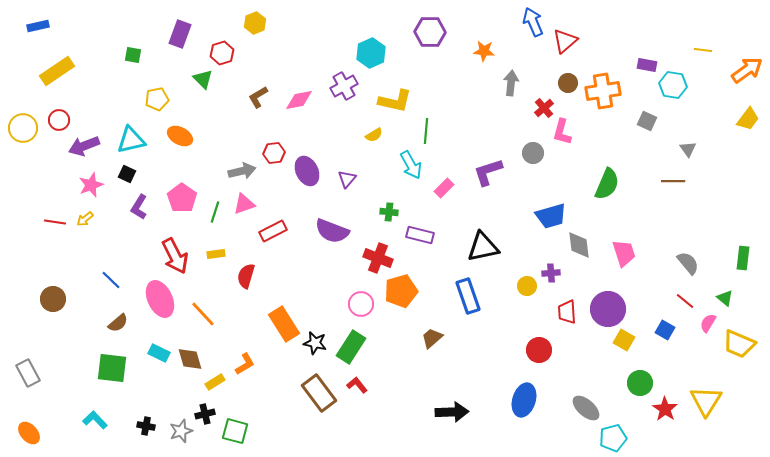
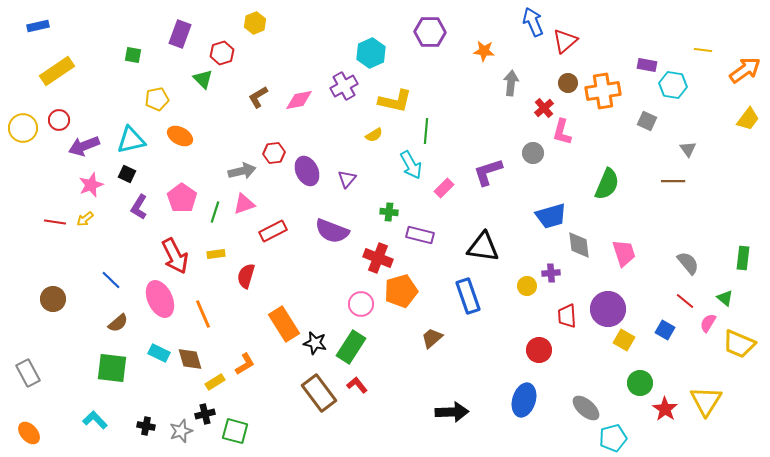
orange arrow at (747, 70): moved 2 px left
black triangle at (483, 247): rotated 20 degrees clockwise
red trapezoid at (567, 312): moved 4 px down
orange line at (203, 314): rotated 20 degrees clockwise
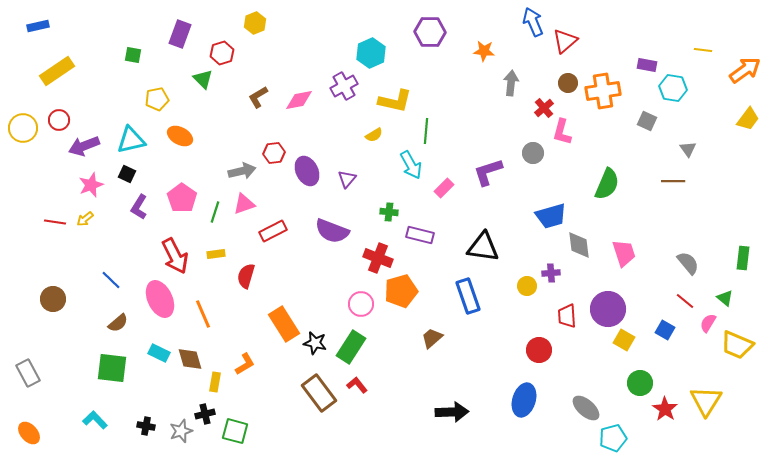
cyan hexagon at (673, 85): moved 3 px down
yellow trapezoid at (739, 344): moved 2 px left, 1 px down
yellow rectangle at (215, 382): rotated 48 degrees counterclockwise
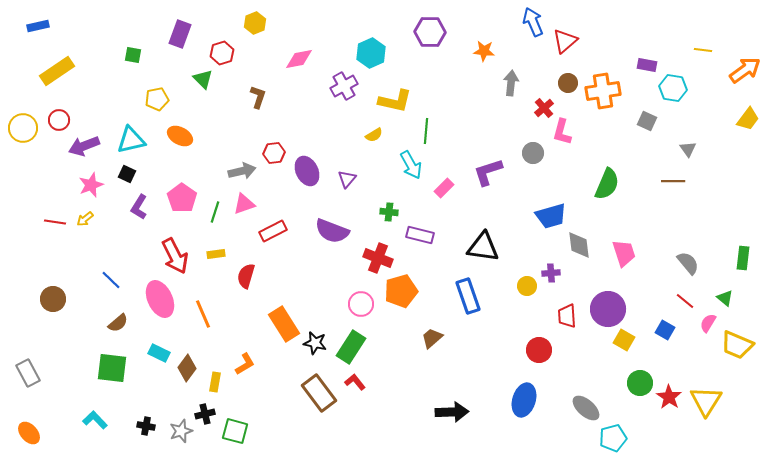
brown L-shape at (258, 97): rotated 140 degrees clockwise
pink diamond at (299, 100): moved 41 px up
brown diamond at (190, 359): moved 3 px left, 9 px down; rotated 52 degrees clockwise
red L-shape at (357, 385): moved 2 px left, 3 px up
red star at (665, 409): moved 4 px right, 12 px up
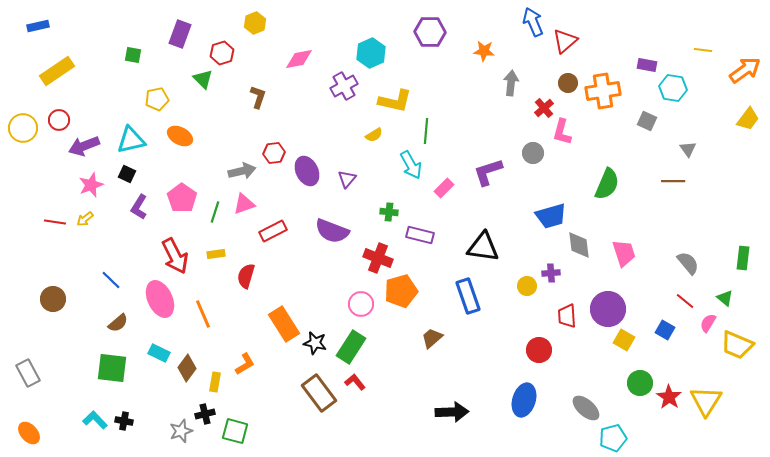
black cross at (146, 426): moved 22 px left, 5 px up
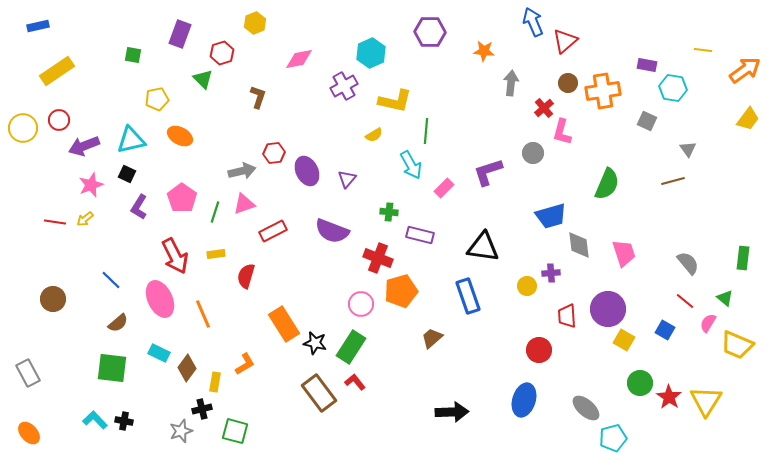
brown line at (673, 181): rotated 15 degrees counterclockwise
black cross at (205, 414): moved 3 px left, 5 px up
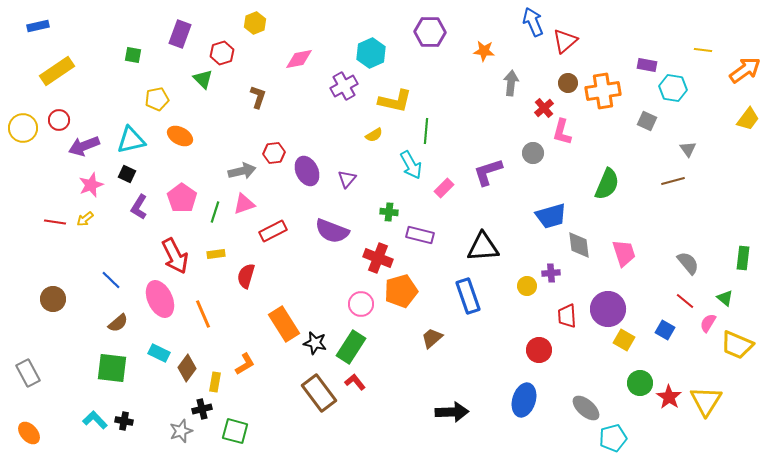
black triangle at (483, 247): rotated 12 degrees counterclockwise
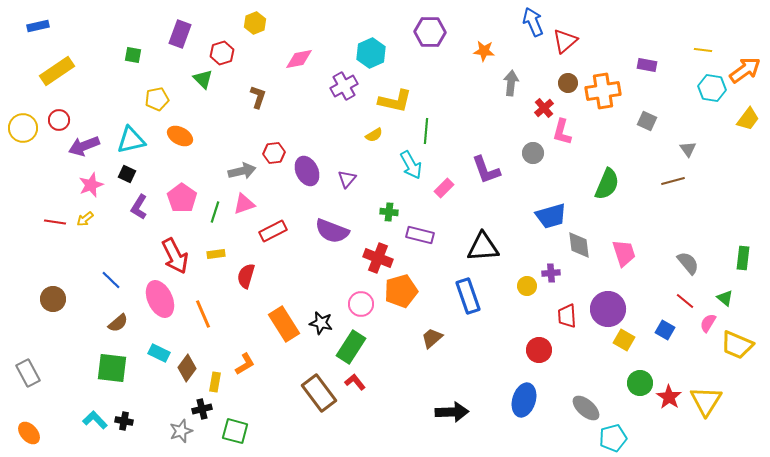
cyan hexagon at (673, 88): moved 39 px right
purple L-shape at (488, 172): moved 2 px left, 2 px up; rotated 92 degrees counterclockwise
black star at (315, 343): moved 6 px right, 20 px up
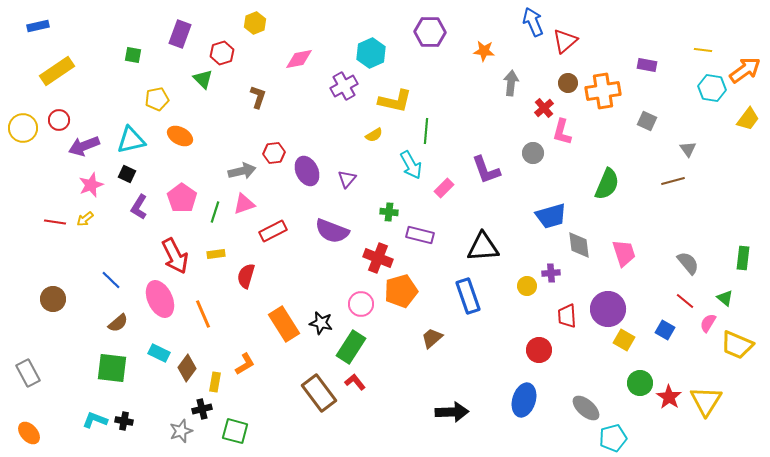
cyan L-shape at (95, 420): rotated 25 degrees counterclockwise
